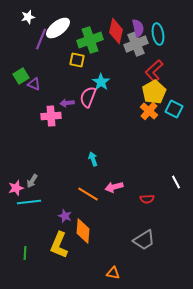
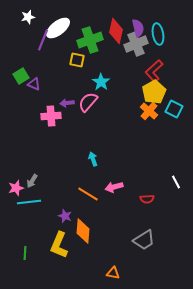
purple line: moved 2 px right, 1 px down
pink semicircle: moved 5 px down; rotated 20 degrees clockwise
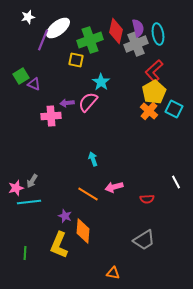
yellow square: moved 1 px left
